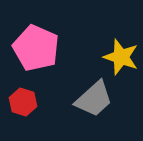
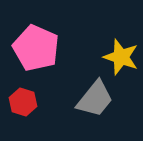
gray trapezoid: moved 1 px right; rotated 9 degrees counterclockwise
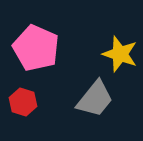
yellow star: moved 1 px left, 3 px up
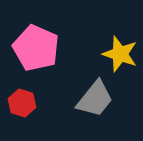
red hexagon: moved 1 px left, 1 px down
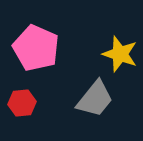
red hexagon: rotated 24 degrees counterclockwise
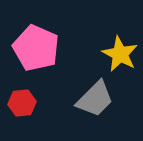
yellow star: rotated 9 degrees clockwise
gray trapezoid: rotated 6 degrees clockwise
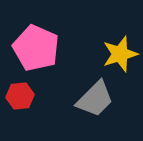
yellow star: rotated 27 degrees clockwise
red hexagon: moved 2 px left, 7 px up
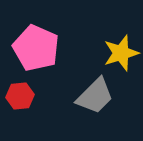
yellow star: moved 1 px right, 1 px up
gray trapezoid: moved 3 px up
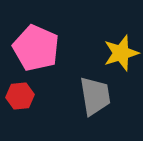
gray trapezoid: rotated 54 degrees counterclockwise
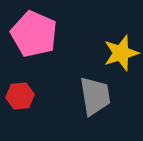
pink pentagon: moved 2 px left, 14 px up
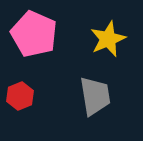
yellow star: moved 13 px left, 14 px up; rotated 6 degrees counterclockwise
red hexagon: rotated 16 degrees counterclockwise
